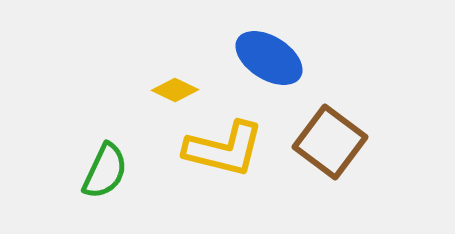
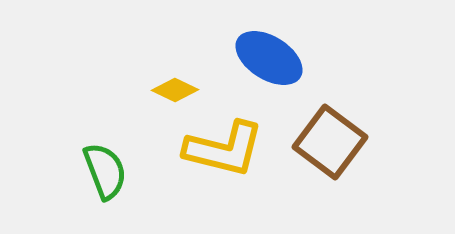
green semicircle: rotated 46 degrees counterclockwise
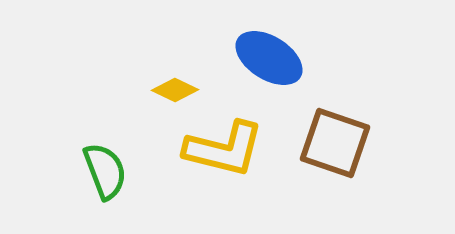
brown square: moved 5 px right, 1 px down; rotated 18 degrees counterclockwise
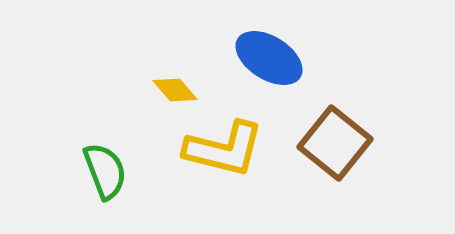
yellow diamond: rotated 24 degrees clockwise
brown square: rotated 20 degrees clockwise
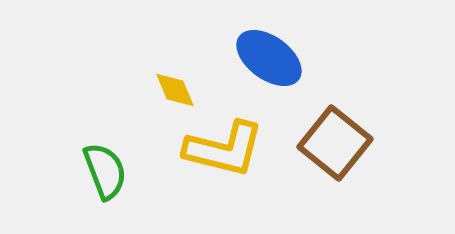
blue ellipse: rotated 4 degrees clockwise
yellow diamond: rotated 18 degrees clockwise
